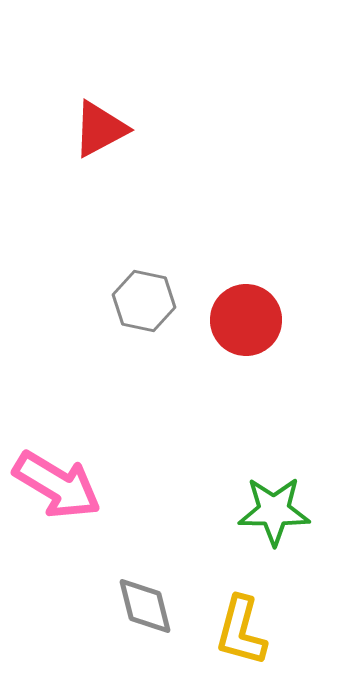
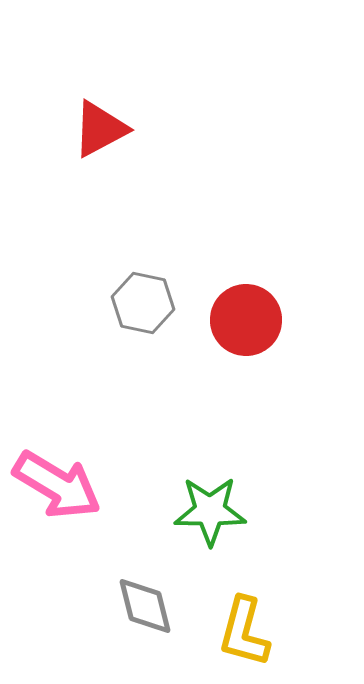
gray hexagon: moved 1 px left, 2 px down
green star: moved 64 px left
yellow L-shape: moved 3 px right, 1 px down
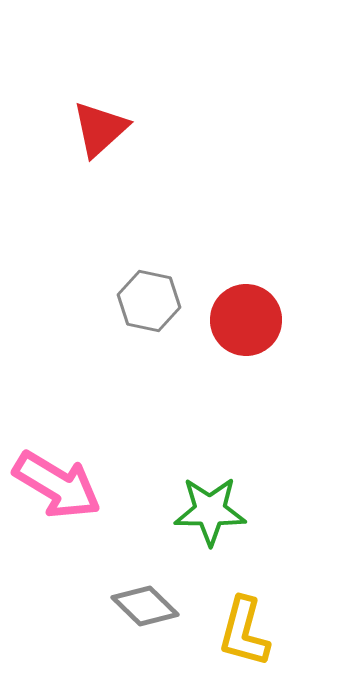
red triangle: rotated 14 degrees counterclockwise
gray hexagon: moved 6 px right, 2 px up
gray diamond: rotated 32 degrees counterclockwise
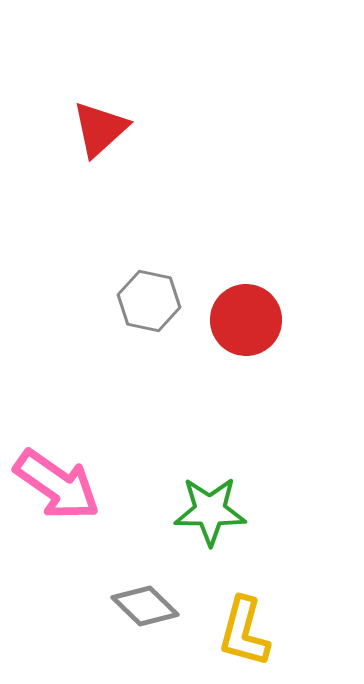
pink arrow: rotated 4 degrees clockwise
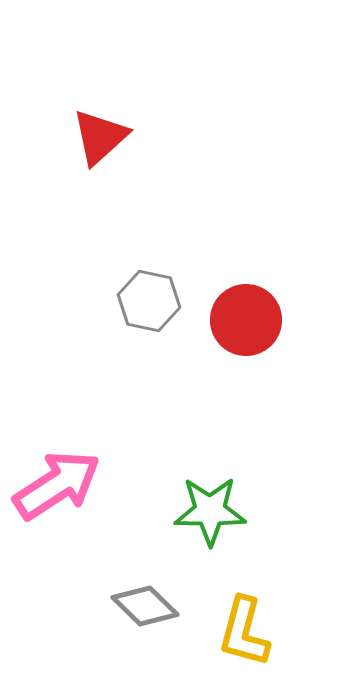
red triangle: moved 8 px down
pink arrow: rotated 68 degrees counterclockwise
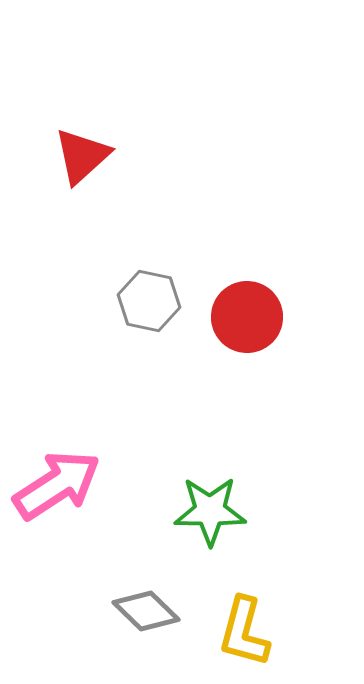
red triangle: moved 18 px left, 19 px down
red circle: moved 1 px right, 3 px up
gray diamond: moved 1 px right, 5 px down
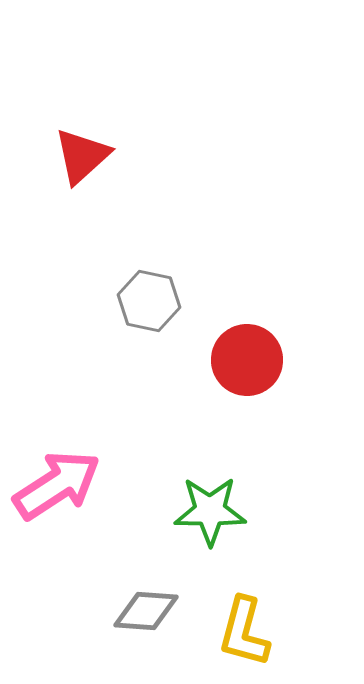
red circle: moved 43 px down
gray diamond: rotated 40 degrees counterclockwise
